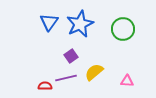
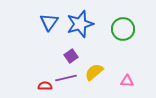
blue star: rotated 8 degrees clockwise
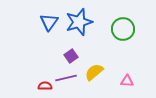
blue star: moved 1 px left, 2 px up
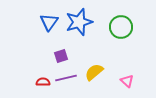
green circle: moved 2 px left, 2 px up
purple square: moved 10 px left; rotated 16 degrees clockwise
pink triangle: rotated 40 degrees clockwise
red semicircle: moved 2 px left, 4 px up
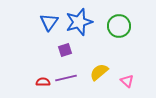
green circle: moved 2 px left, 1 px up
purple square: moved 4 px right, 6 px up
yellow semicircle: moved 5 px right
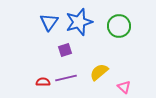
pink triangle: moved 3 px left, 6 px down
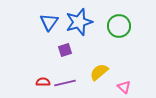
purple line: moved 1 px left, 5 px down
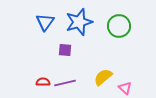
blue triangle: moved 4 px left
purple square: rotated 24 degrees clockwise
yellow semicircle: moved 4 px right, 5 px down
pink triangle: moved 1 px right, 1 px down
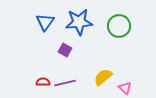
blue star: rotated 12 degrees clockwise
purple square: rotated 24 degrees clockwise
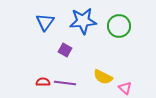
blue star: moved 4 px right, 1 px up
yellow semicircle: rotated 114 degrees counterclockwise
purple line: rotated 20 degrees clockwise
